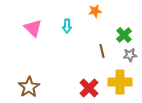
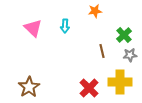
cyan arrow: moved 2 px left
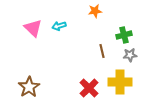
cyan arrow: moved 6 px left; rotated 72 degrees clockwise
green cross: rotated 28 degrees clockwise
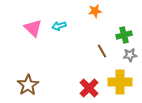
brown line: rotated 16 degrees counterclockwise
brown star: moved 1 px left, 2 px up
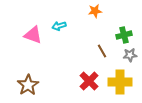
pink triangle: moved 7 px down; rotated 24 degrees counterclockwise
red cross: moved 7 px up
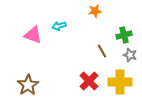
gray star: rotated 24 degrees clockwise
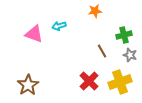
pink triangle: moved 1 px right, 1 px up
yellow cross: rotated 20 degrees counterclockwise
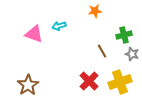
gray star: moved 2 px right, 1 px up
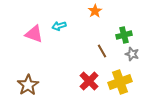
orange star: rotated 24 degrees counterclockwise
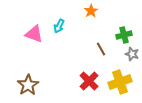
orange star: moved 4 px left
cyan arrow: rotated 48 degrees counterclockwise
brown line: moved 1 px left, 2 px up
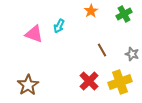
green cross: moved 21 px up; rotated 14 degrees counterclockwise
brown line: moved 1 px right, 1 px down
